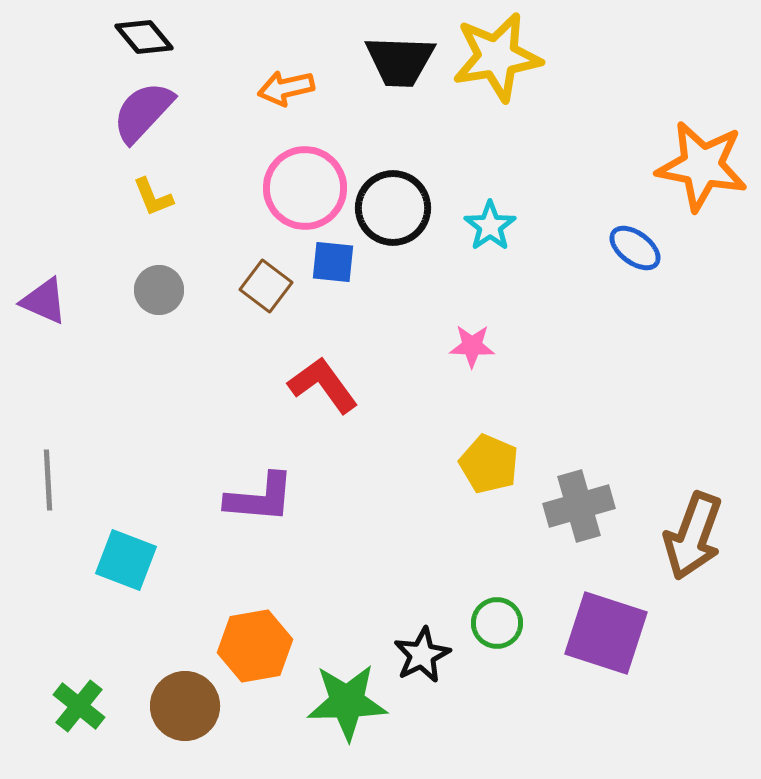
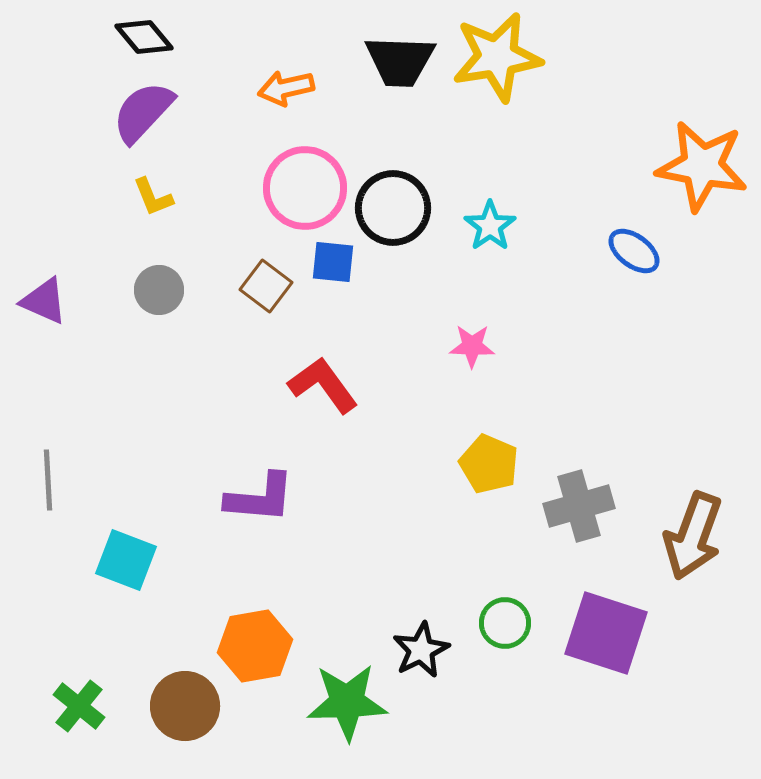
blue ellipse: moved 1 px left, 3 px down
green circle: moved 8 px right
black star: moved 1 px left, 5 px up
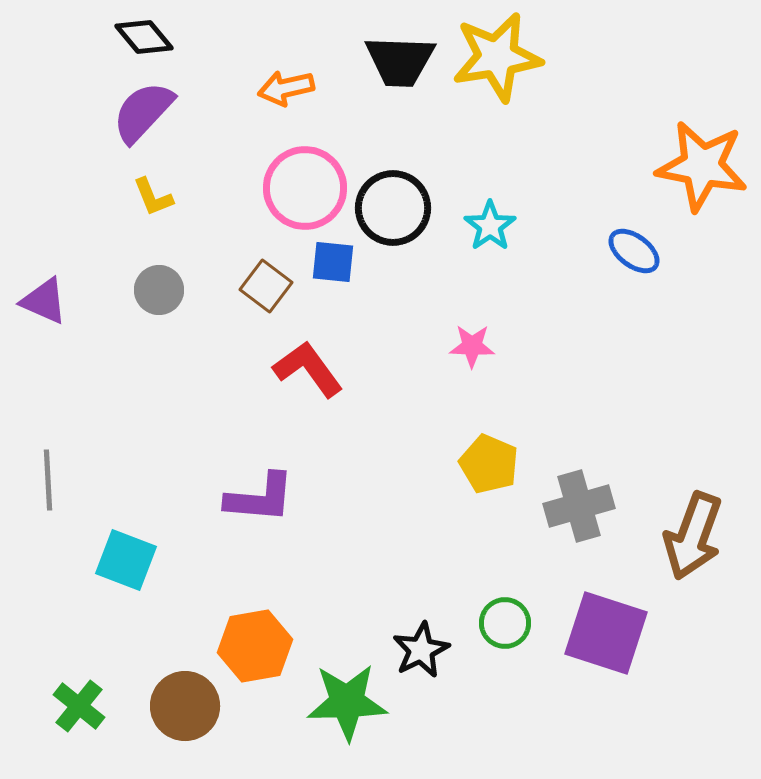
red L-shape: moved 15 px left, 16 px up
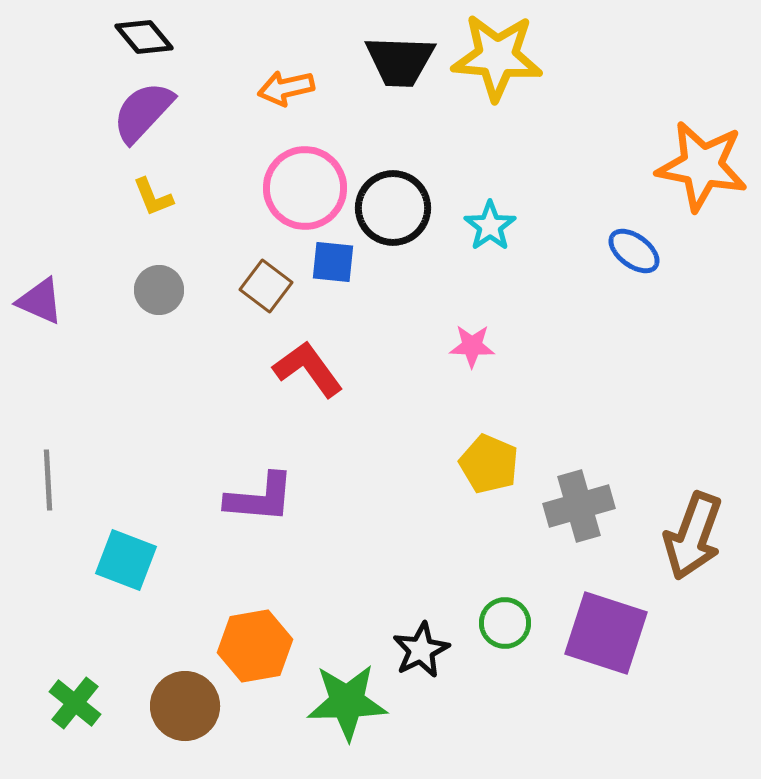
yellow star: rotated 14 degrees clockwise
purple triangle: moved 4 px left
green cross: moved 4 px left, 3 px up
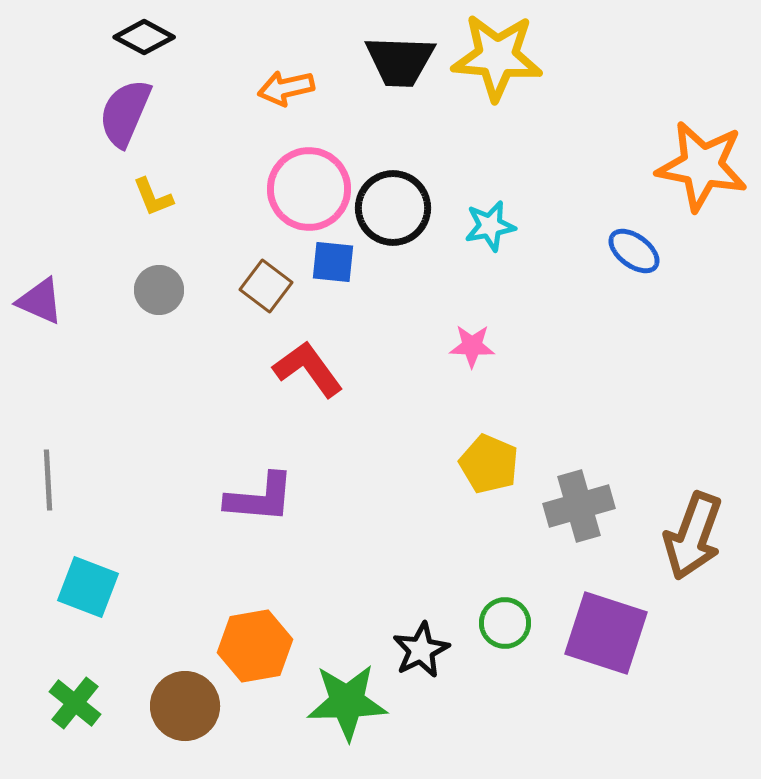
black diamond: rotated 22 degrees counterclockwise
purple semicircle: moved 18 px left, 1 px down; rotated 20 degrees counterclockwise
pink circle: moved 4 px right, 1 px down
cyan star: rotated 24 degrees clockwise
cyan square: moved 38 px left, 27 px down
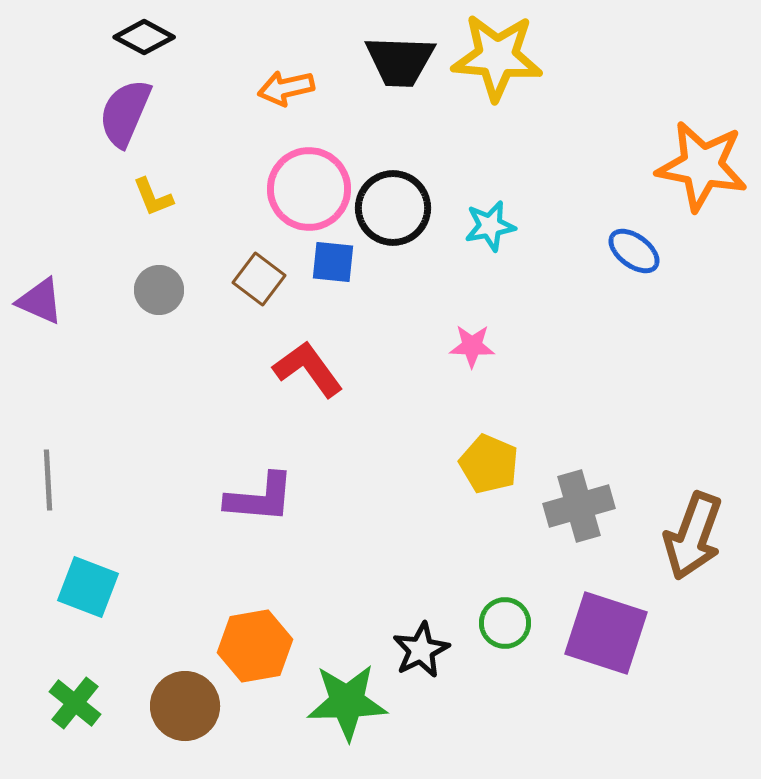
brown square: moved 7 px left, 7 px up
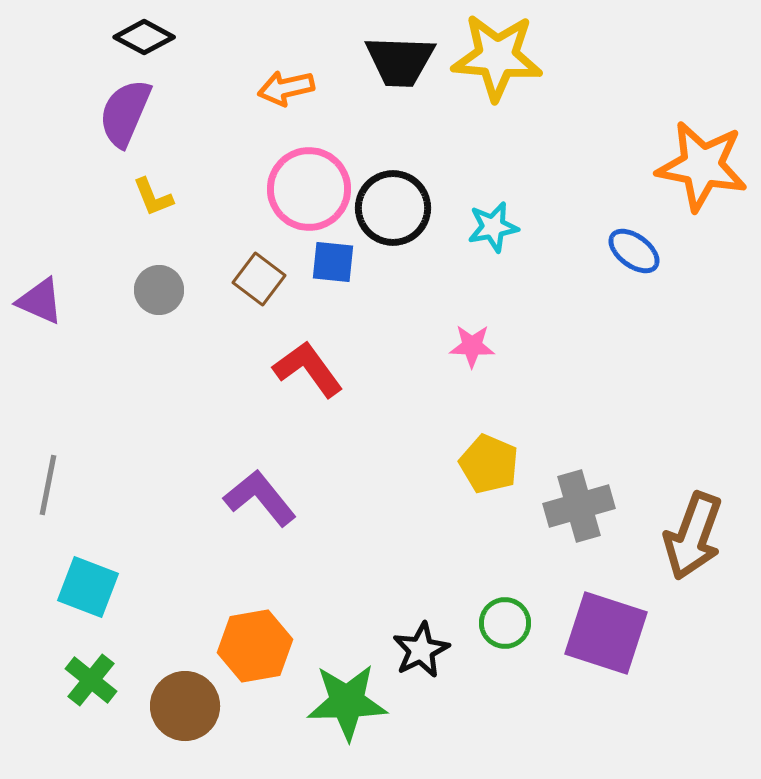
cyan star: moved 3 px right, 1 px down
gray line: moved 5 px down; rotated 14 degrees clockwise
purple L-shape: rotated 134 degrees counterclockwise
green cross: moved 16 px right, 23 px up
